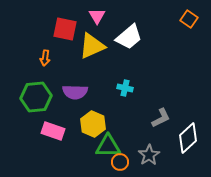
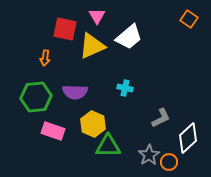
orange circle: moved 49 px right
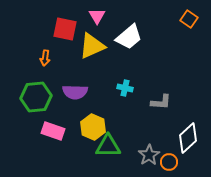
gray L-shape: moved 16 px up; rotated 30 degrees clockwise
yellow hexagon: moved 3 px down
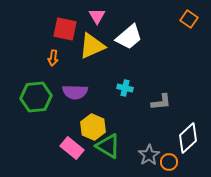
orange arrow: moved 8 px right
gray L-shape: rotated 10 degrees counterclockwise
pink rectangle: moved 19 px right, 17 px down; rotated 20 degrees clockwise
green triangle: rotated 32 degrees clockwise
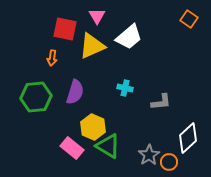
orange arrow: moved 1 px left
purple semicircle: rotated 75 degrees counterclockwise
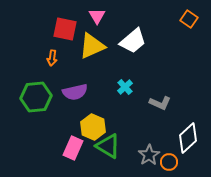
white trapezoid: moved 4 px right, 4 px down
cyan cross: moved 1 px up; rotated 35 degrees clockwise
purple semicircle: rotated 60 degrees clockwise
gray L-shape: moved 1 px left, 1 px down; rotated 30 degrees clockwise
pink rectangle: moved 1 px right; rotated 75 degrees clockwise
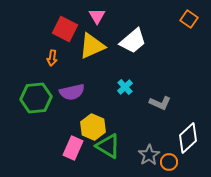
red square: rotated 15 degrees clockwise
purple semicircle: moved 3 px left
green hexagon: moved 1 px down
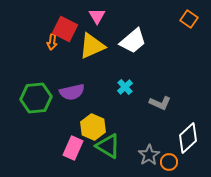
orange arrow: moved 16 px up
